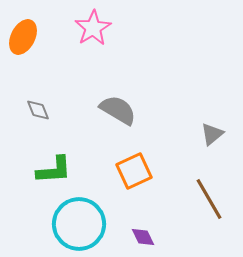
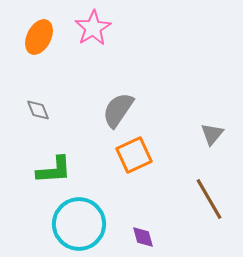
orange ellipse: moved 16 px right
gray semicircle: rotated 87 degrees counterclockwise
gray triangle: rotated 10 degrees counterclockwise
orange square: moved 16 px up
purple diamond: rotated 10 degrees clockwise
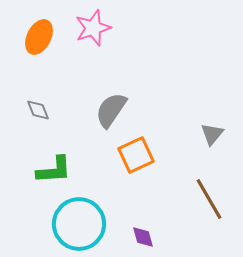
pink star: rotated 12 degrees clockwise
gray semicircle: moved 7 px left
orange square: moved 2 px right
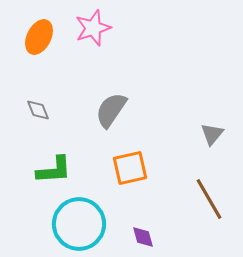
orange square: moved 6 px left, 13 px down; rotated 12 degrees clockwise
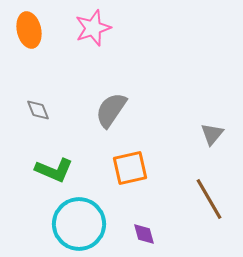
orange ellipse: moved 10 px left, 7 px up; rotated 40 degrees counterclockwise
green L-shape: rotated 27 degrees clockwise
purple diamond: moved 1 px right, 3 px up
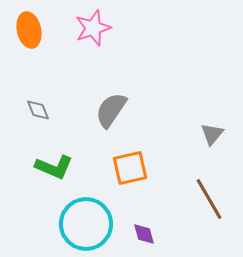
green L-shape: moved 3 px up
cyan circle: moved 7 px right
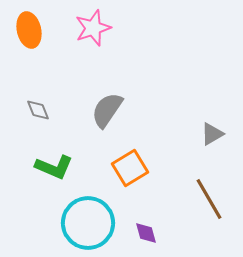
gray semicircle: moved 4 px left
gray triangle: rotated 20 degrees clockwise
orange square: rotated 18 degrees counterclockwise
cyan circle: moved 2 px right, 1 px up
purple diamond: moved 2 px right, 1 px up
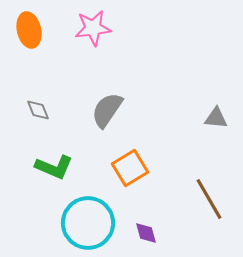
pink star: rotated 12 degrees clockwise
gray triangle: moved 4 px right, 16 px up; rotated 35 degrees clockwise
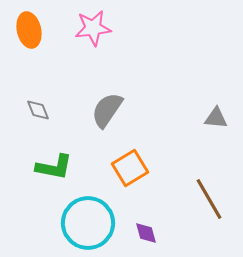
green L-shape: rotated 12 degrees counterclockwise
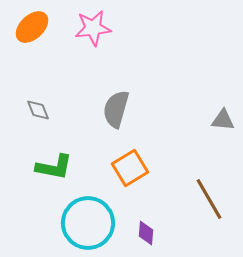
orange ellipse: moved 3 px right, 3 px up; rotated 60 degrees clockwise
gray semicircle: moved 9 px right, 1 px up; rotated 18 degrees counterclockwise
gray triangle: moved 7 px right, 2 px down
purple diamond: rotated 20 degrees clockwise
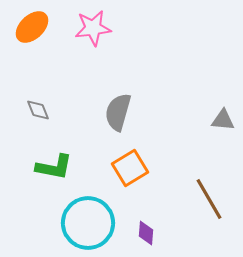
gray semicircle: moved 2 px right, 3 px down
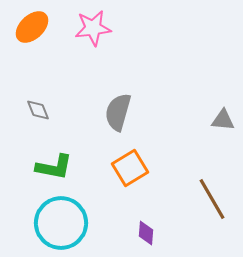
brown line: moved 3 px right
cyan circle: moved 27 px left
